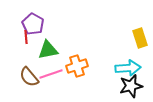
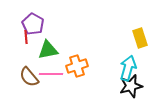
cyan arrow: rotated 70 degrees counterclockwise
pink line: rotated 20 degrees clockwise
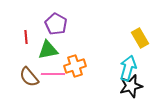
purple pentagon: moved 23 px right
yellow rectangle: rotated 12 degrees counterclockwise
orange cross: moved 2 px left
pink line: moved 2 px right
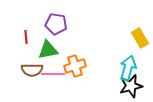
purple pentagon: rotated 20 degrees counterclockwise
brown semicircle: moved 3 px right, 7 px up; rotated 50 degrees counterclockwise
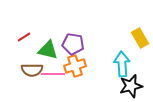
purple pentagon: moved 17 px right, 20 px down
red line: moved 2 px left; rotated 64 degrees clockwise
green triangle: rotated 25 degrees clockwise
cyan arrow: moved 6 px left, 4 px up; rotated 20 degrees counterclockwise
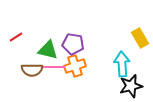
red line: moved 8 px left
pink line: moved 7 px up
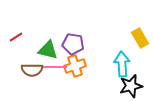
pink line: moved 2 px right
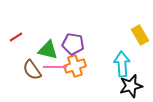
yellow rectangle: moved 3 px up
brown semicircle: rotated 55 degrees clockwise
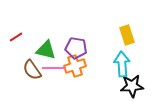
yellow rectangle: moved 13 px left; rotated 12 degrees clockwise
purple pentagon: moved 3 px right, 4 px down
green triangle: moved 2 px left
pink line: moved 1 px left, 1 px down
black star: moved 1 px right; rotated 10 degrees clockwise
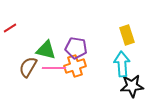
red line: moved 6 px left, 9 px up
brown semicircle: moved 4 px left, 3 px up; rotated 65 degrees clockwise
